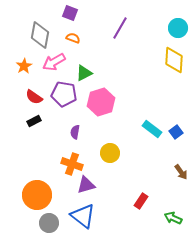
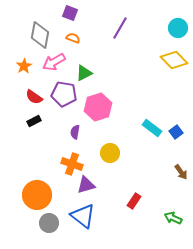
yellow diamond: rotated 48 degrees counterclockwise
pink hexagon: moved 3 px left, 5 px down
cyan rectangle: moved 1 px up
red rectangle: moved 7 px left
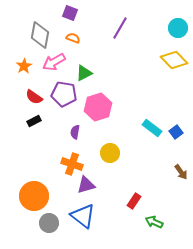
orange circle: moved 3 px left, 1 px down
green arrow: moved 19 px left, 4 px down
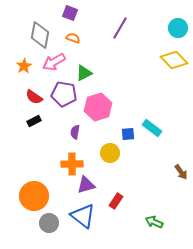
blue square: moved 48 px left, 2 px down; rotated 32 degrees clockwise
orange cross: rotated 20 degrees counterclockwise
red rectangle: moved 18 px left
